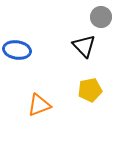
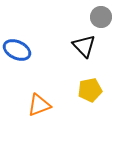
blue ellipse: rotated 16 degrees clockwise
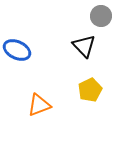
gray circle: moved 1 px up
yellow pentagon: rotated 15 degrees counterclockwise
